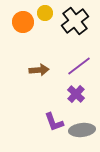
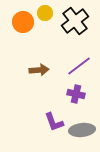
purple cross: rotated 30 degrees counterclockwise
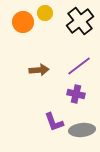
black cross: moved 5 px right
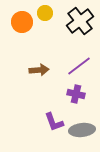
orange circle: moved 1 px left
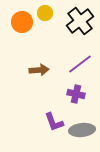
purple line: moved 1 px right, 2 px up
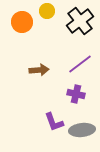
yellow circle: moved 2 px right, 2 px up
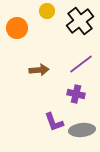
orange circle: moved 5 px left, 6 px down
purple line: moved 1 px right
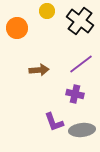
black cross: rotated 16 degrees counterclockwise
purple cross: moved 1 px left
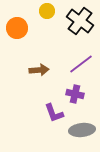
purple L-shape: moved 9 px up
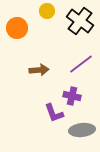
purple cross: moved 3 px left, 2 px down
